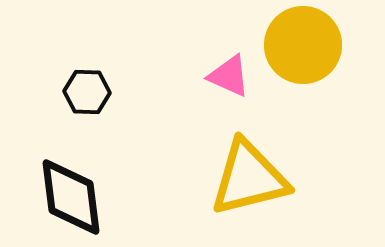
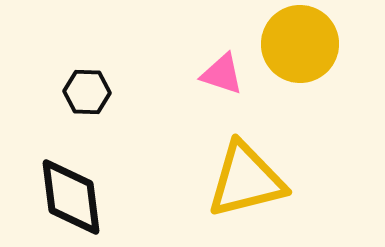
yellow circle: moved 3 px left, 1 px up
pink triangle: moved 7 px left, 2 px up; rotated 6 degrees counterclockwise
yellow triangle: moved 3 px left, 2 px down
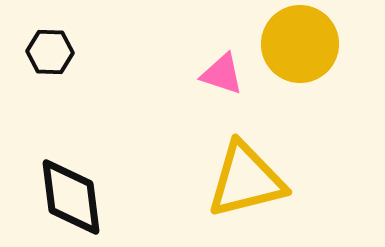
black hexagon: moved 37 px left, 40 px up
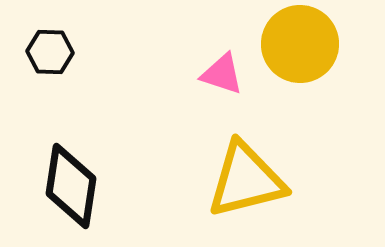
black diamond: moved 11 px up; rotated 16 degrees clockwise
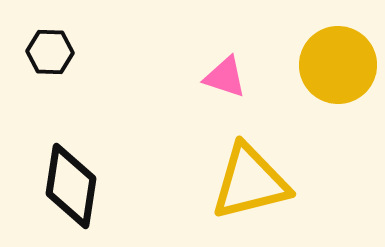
yellow circle: moved 38 px right, 21 px down
pink triangle: moved 3 px right, 3 px down
yellow triangle: moved 4 px right, 2 px down
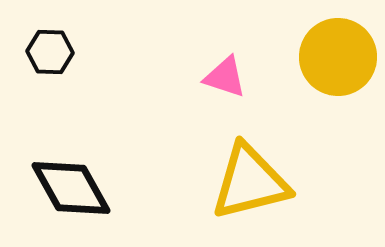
yellow circle: moved 8 px up
black diamond: moved 2 px down; rotated 38 degrees counterclockwise
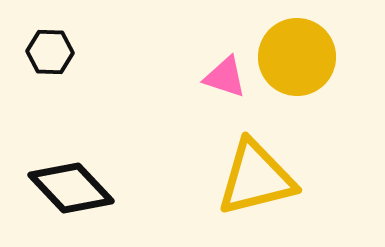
yellow circle: moved 41 px left
yellow triangle: moved 6 px right, 4 px up
black diamond: rotated 14 degrees counterclockwise
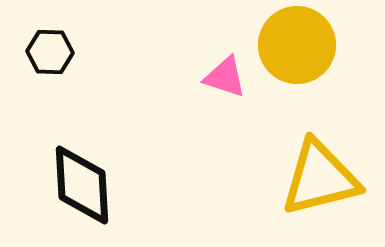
yellow circle: moved 12 px up
yellow triangle: moved 64 px right
black diamond: moved 11 px right, 3 px up; rotated 40 degrees clockwise
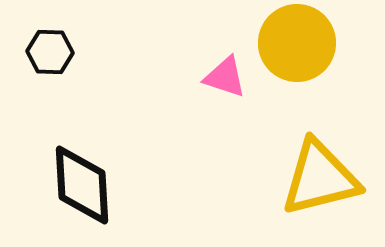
yellow circle: moved 2 px up
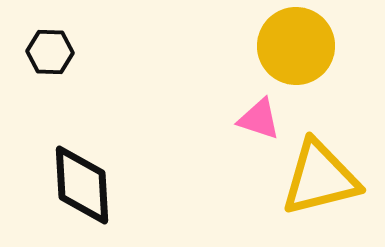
yellow circle: moved 1 px left, 3 px down
pink triangle: moved 34 px right, 42 px down
